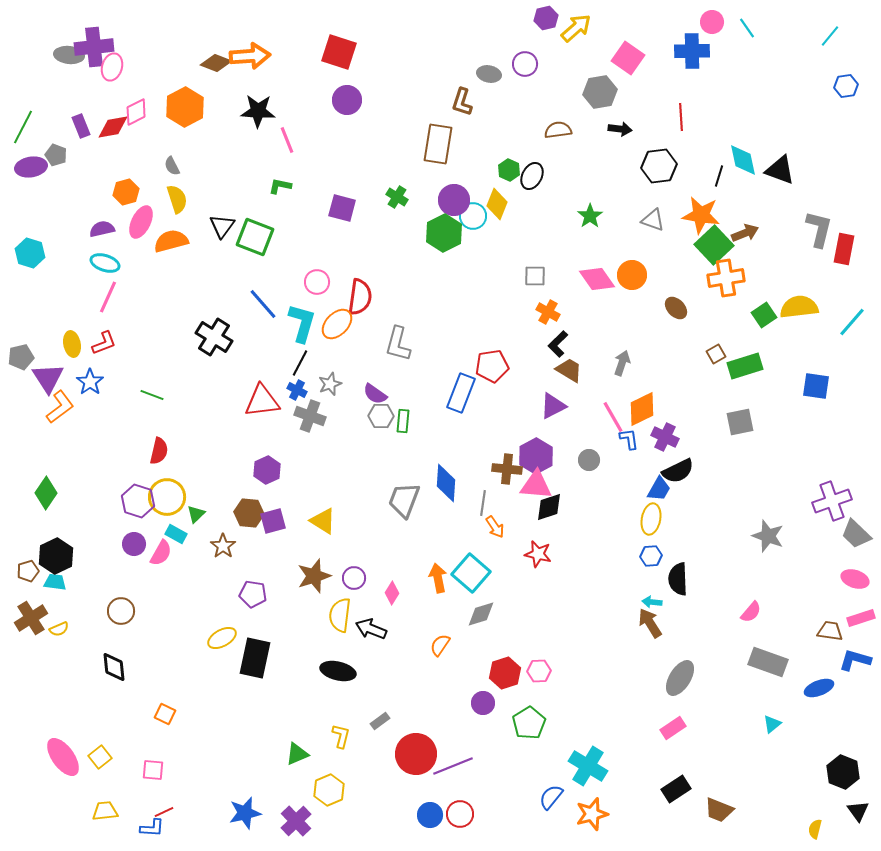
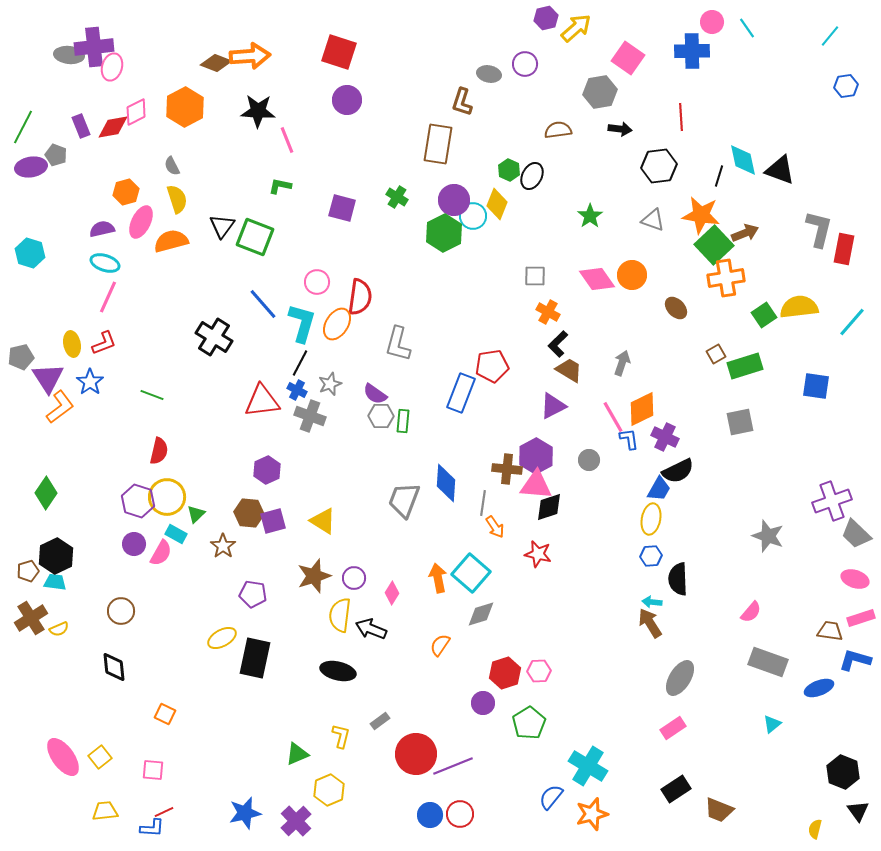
orange ellipse at (337, 324): rotated 12 degrees counterclockwise
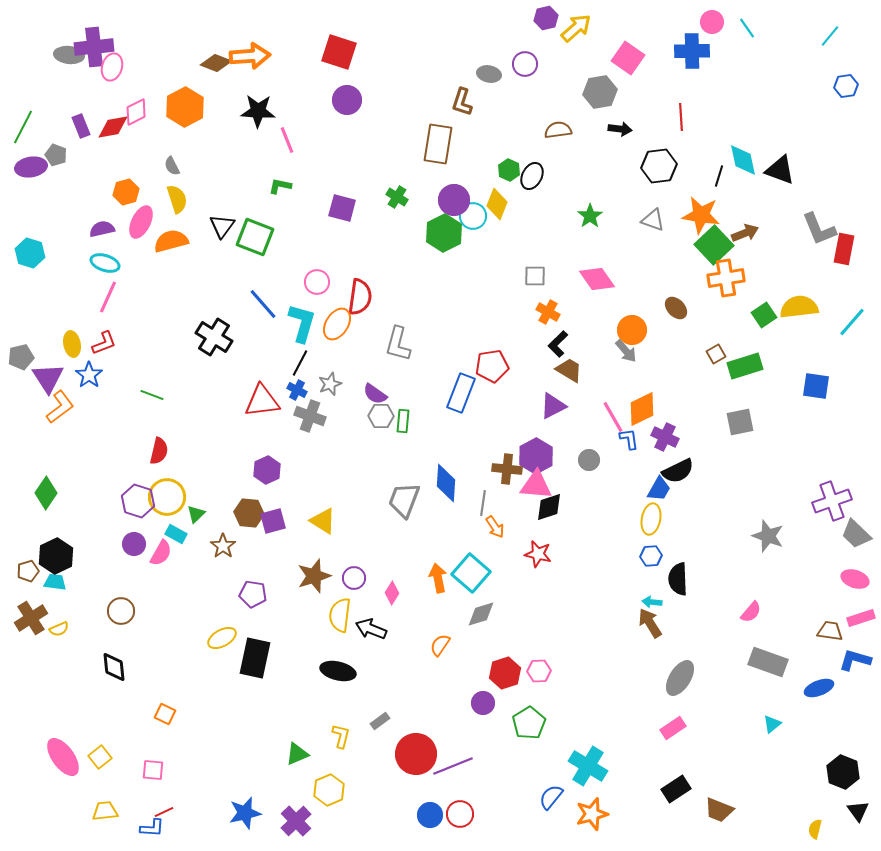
gray L-shape at (819, 229): rotated 144 degrees clockwise
orange circle at (632, 275): moved 55 px down
gray arrow at (622, 363): moved 4 px right, 12 px up; rotated 120 degrees clockwise
blue star at (90, 382): moved 1 px left, 7 px up
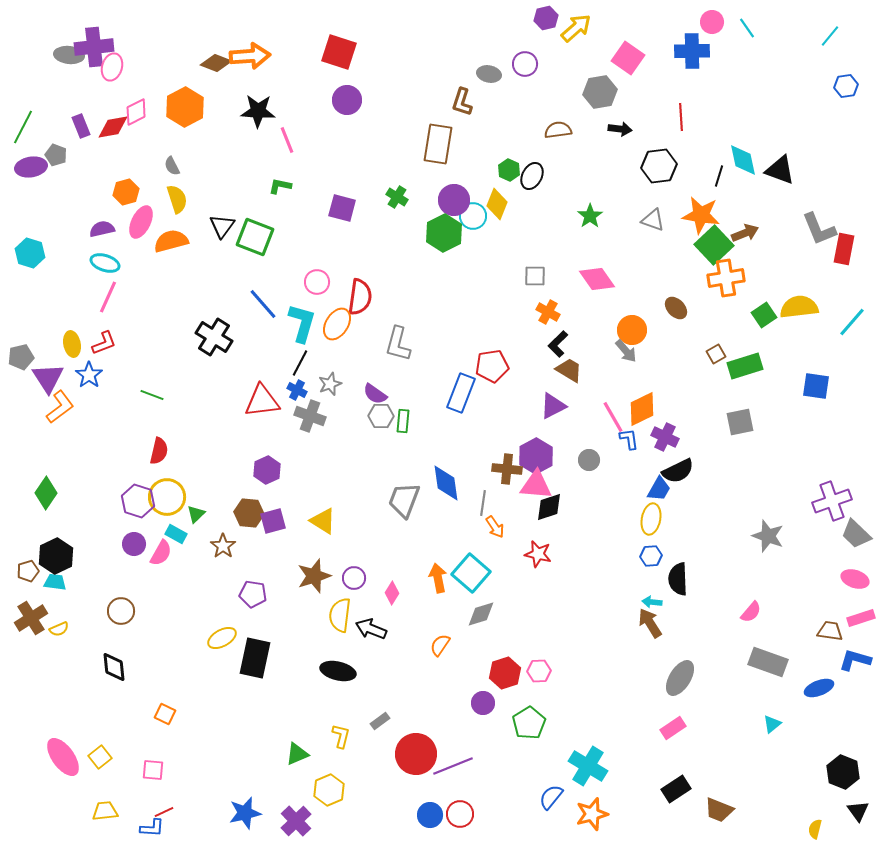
blue diamond at (446, 483): rotated 12 degrees counterclockwise
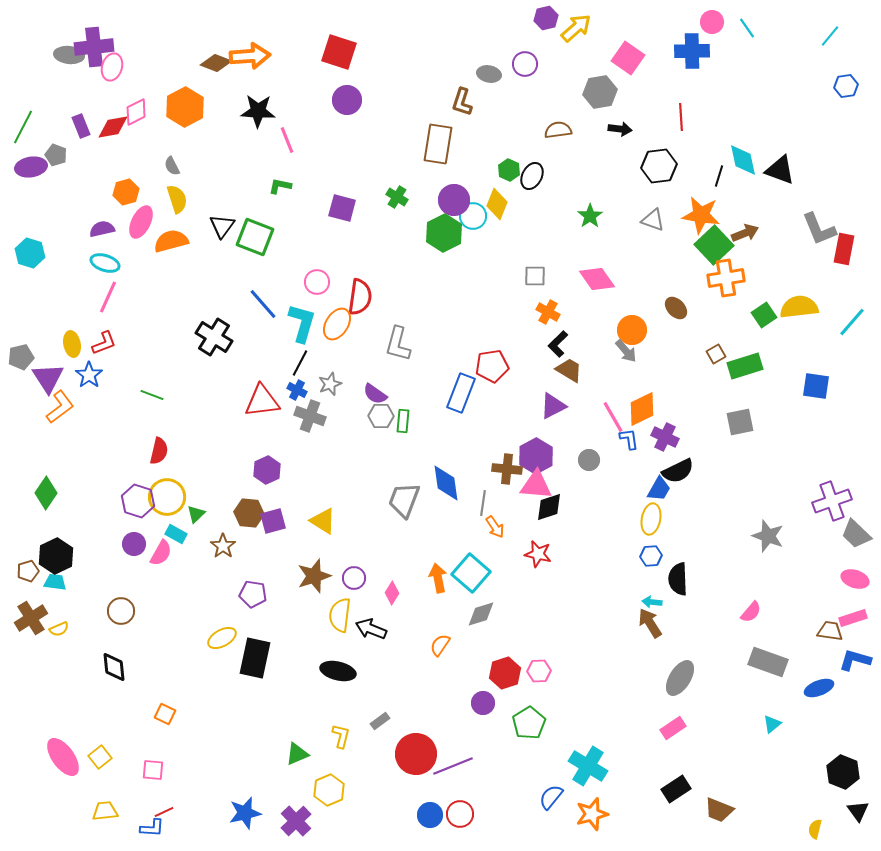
pink rectangle at (861, 618): moved 8 px left
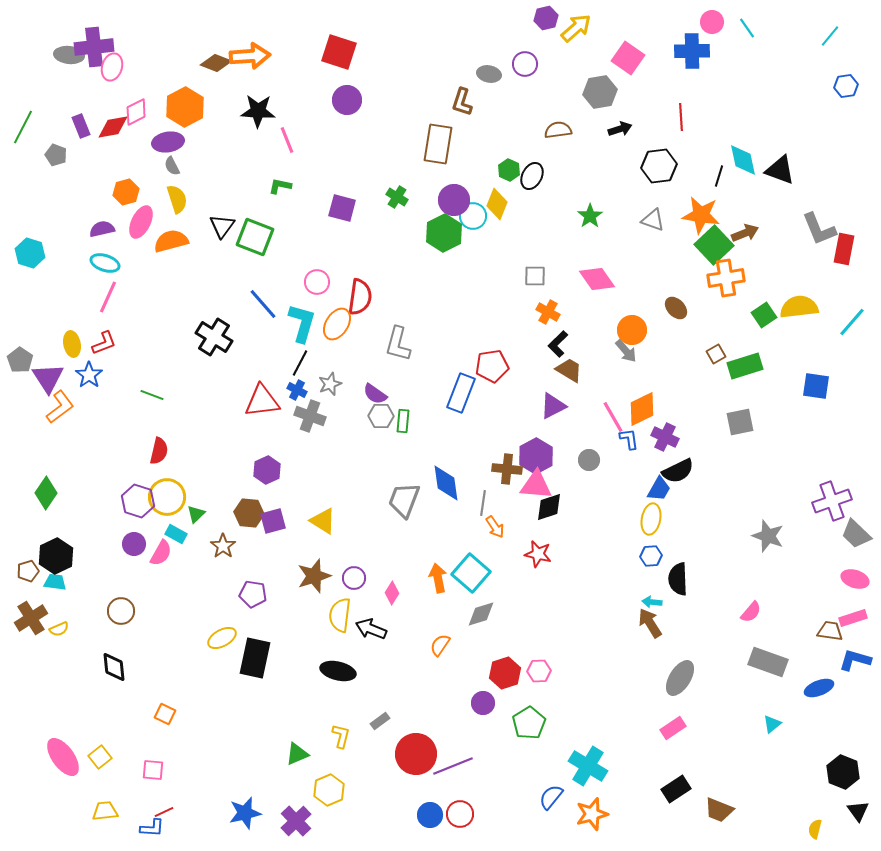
black arrow at (620, 129): rotated 25 degrees counterclockwise
purple ellipse at (31, 167): moved 137 px right, 25 px up
gray pentagon at (21, 357): moved 1 px left, 3 px down; rotated 25 degrees counterclockwise
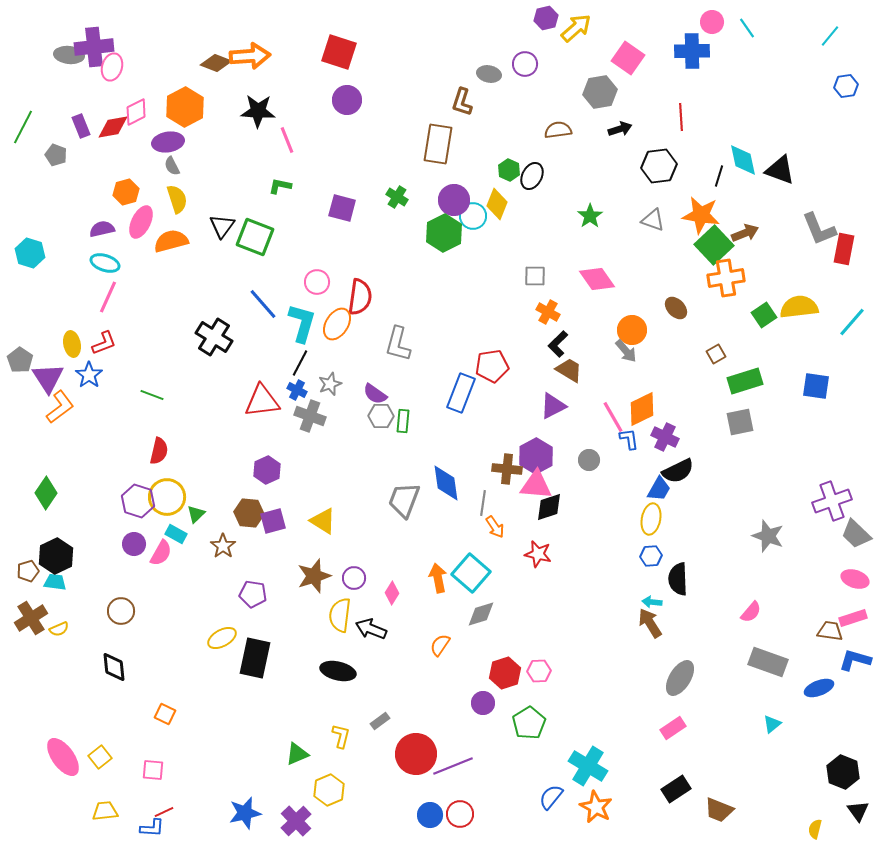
green rectangle at (745, 366): moved 15 px down
orange star at (592, 814): moved 4 px right, 7 px up; rotated 28 degrees counterclockwise
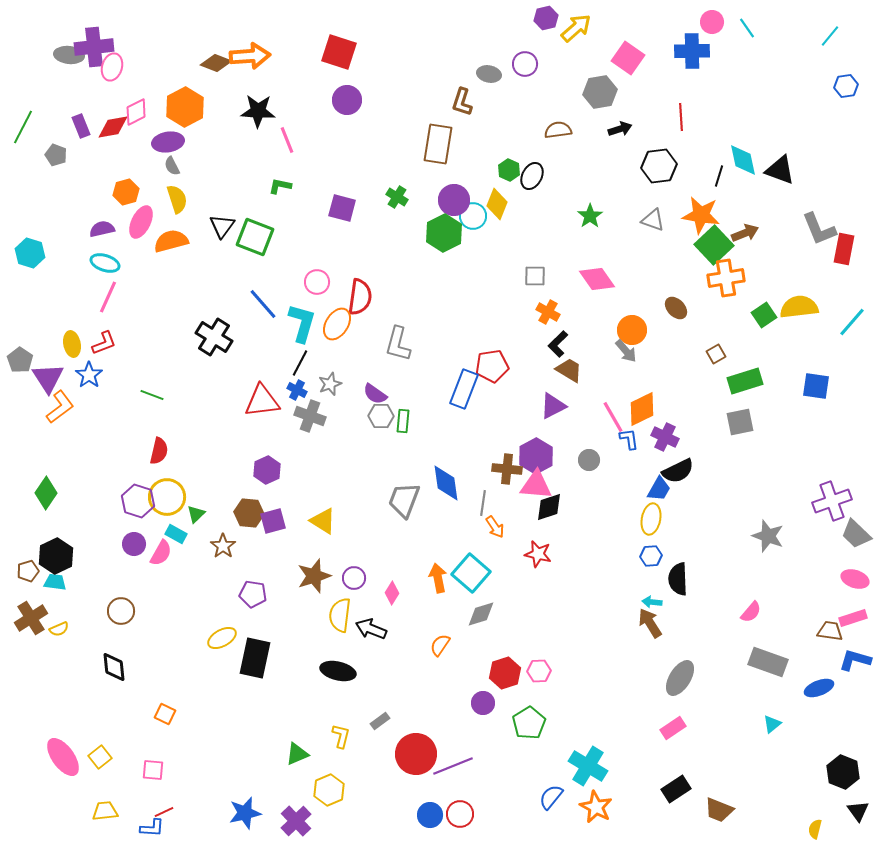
blue rectangle at (461, 393): moved 3 px right, 4 px up
